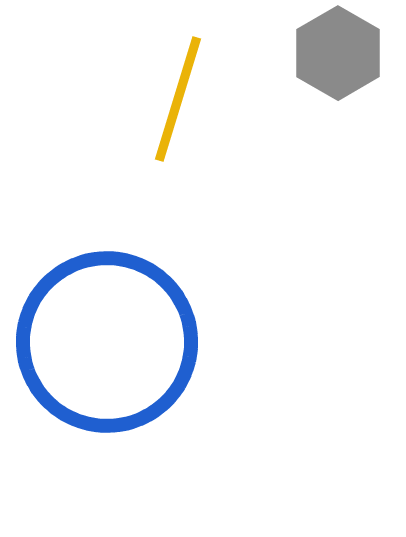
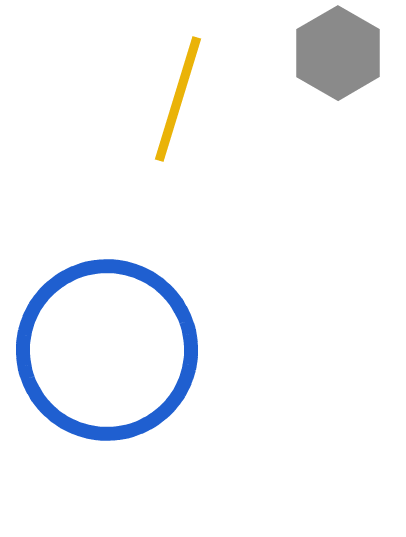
blue circle: moved 8 px down
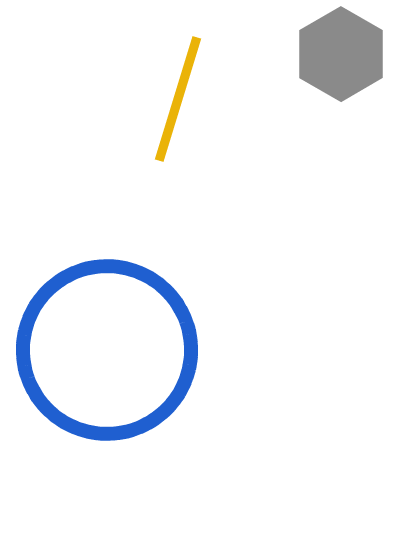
gray hexagon: moved 3 px right, 1 px down
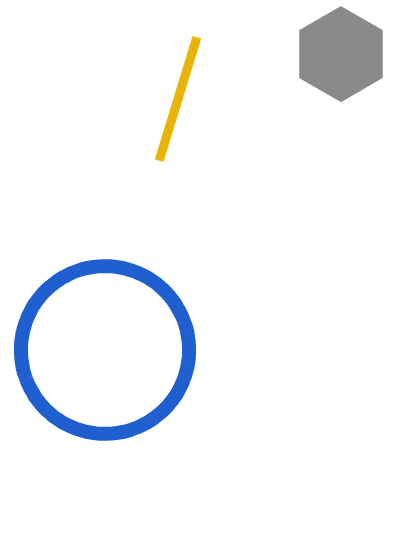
blue circle: moved 2 px left
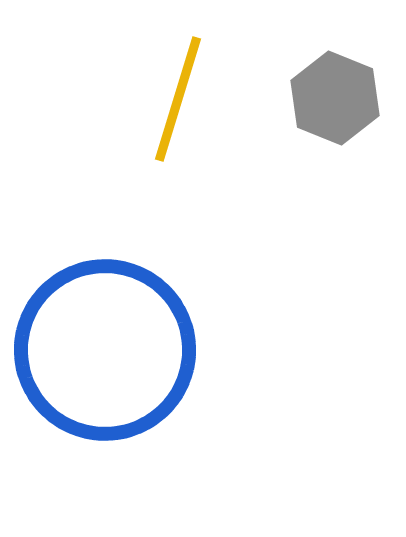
gray hexagon: moved 6 px left, 44 px down; rotated 8 degrees counterclockwise
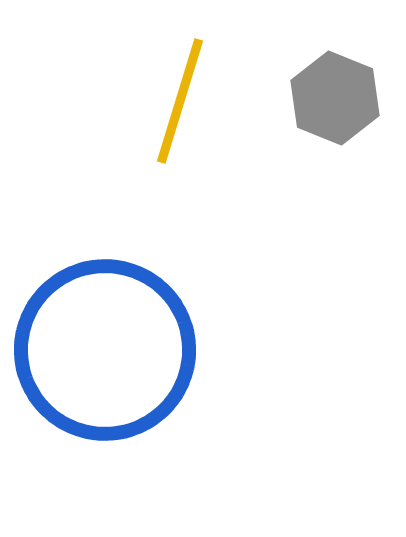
yellow line: moved 2 px right, 2 px down
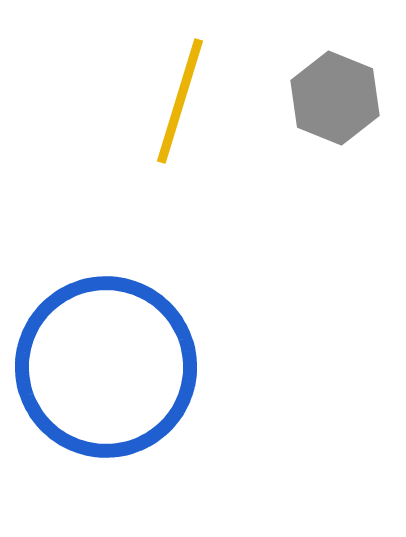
blue circle: moved 1 px right, 17 px down
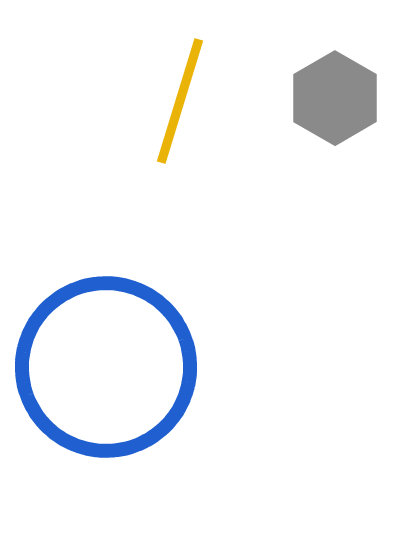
gray hexagon: rotated 8 degrees clockwise
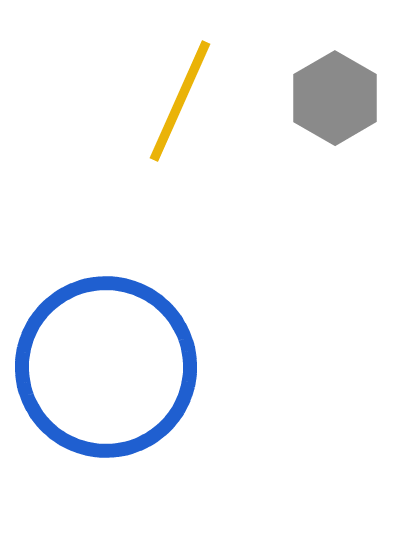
yellow line: rotated 7 degrees clockwise
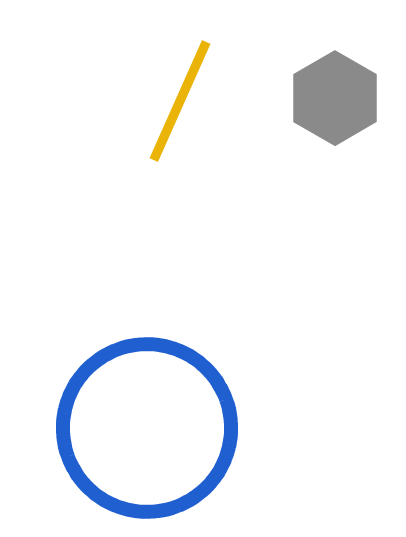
blue circle: moved 41 px right, 61 px down
